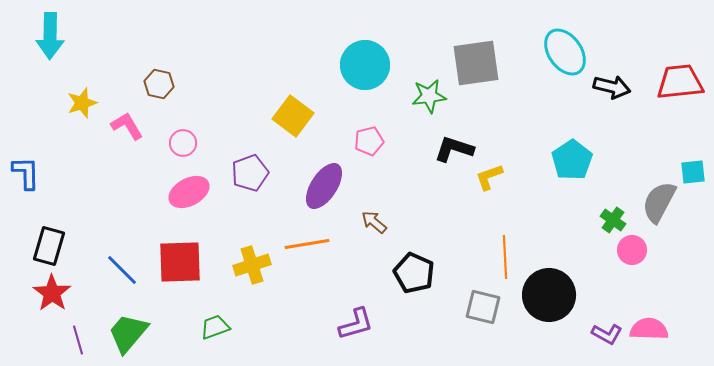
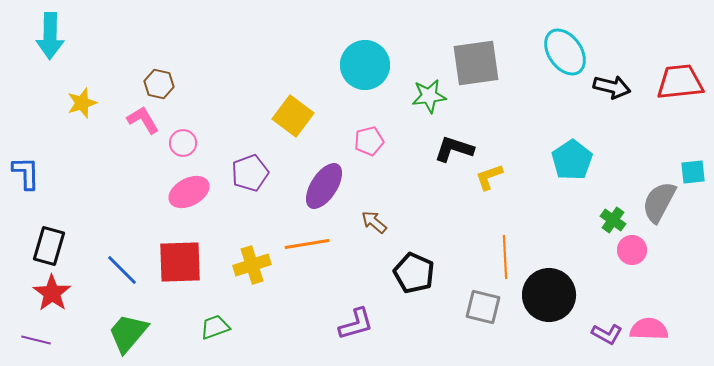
pink L-shape at (127, 126): moved 16 px right, 6 px up
purple line at (78, 340): moved 42 px left; rotated 60 degrees counterclockwise
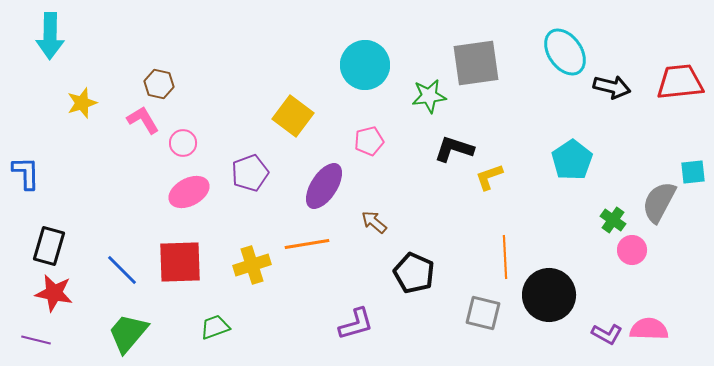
red star at (52, 293): moved 2 px right; rotated 24 degrees counterclockwise
gray square at (483, 307): moved 6 px down
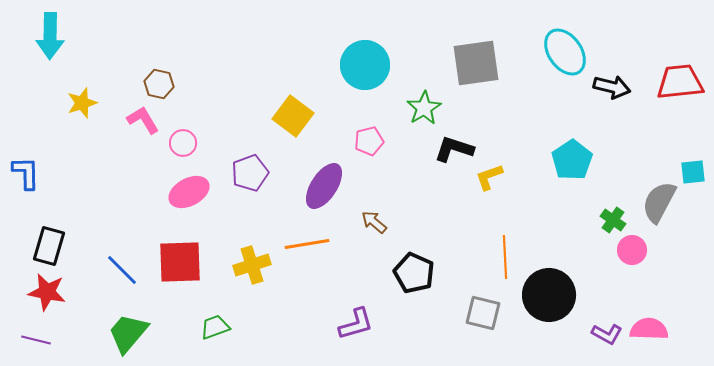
green star at (429, 96): moved 5 px left, 12 px down; rotated 24 degrees counterclockwise
red star at (54, 293): moved 7 px left, 1 px up
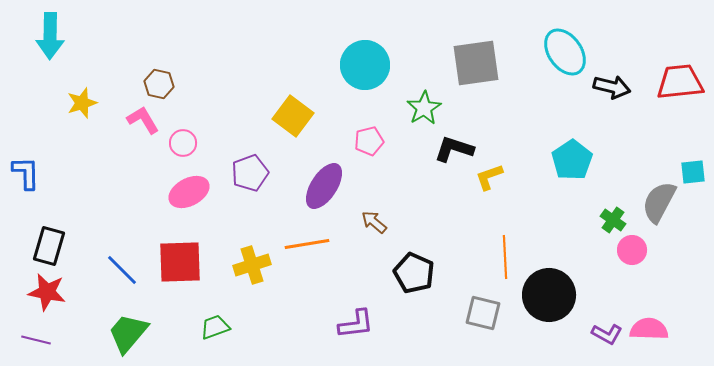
purple L-shape at (356, 324): rotated 9 degrees clockwise
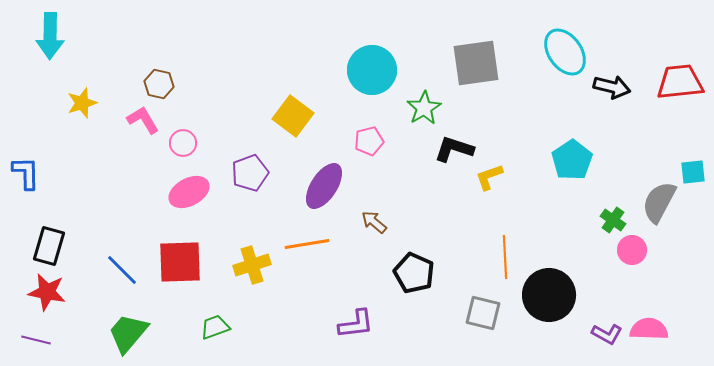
cyan circle at (365, 65): moved 7 px right, 5 px down
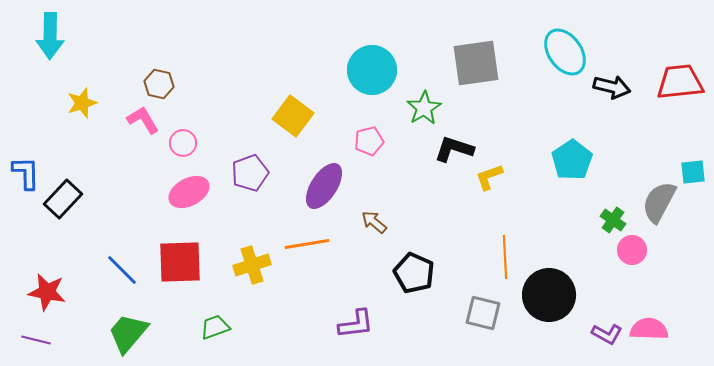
black rectangle at (49, 246): moved 14 px right, 47 px up; rotated 27 degrees clockwise
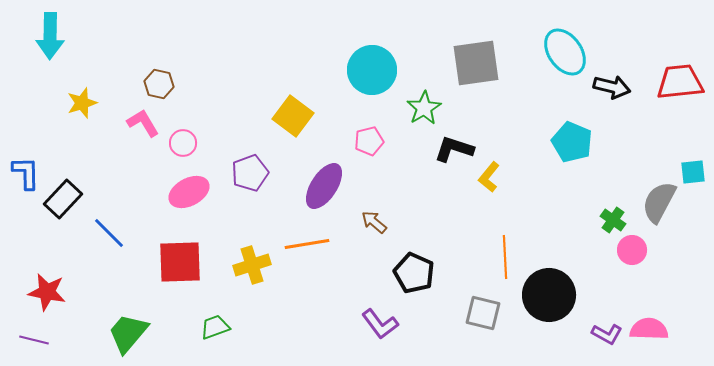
pink L-shape at (143, 120): moved 3 px down
cyan pentagon at (572, 160): moved 18 px up; rotated 15 degrees counterclockwise
yellow L-shape at (489, 177): rotated 32 degrees counterclockwise
blue line at (122, 270): moved 13 px left, 37 px up
purple L-shape at (356, 324): moved 24 px right; rotated 60 degrees clockwise
purple line at (36, 340): moved 2 px left
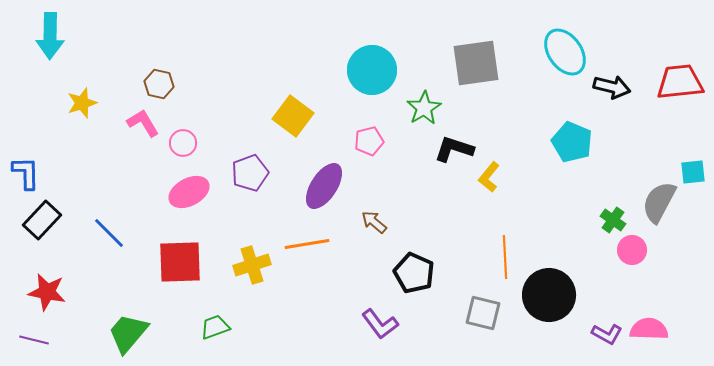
black rectangle at (63, 199): moved 21 px left, 21 px down
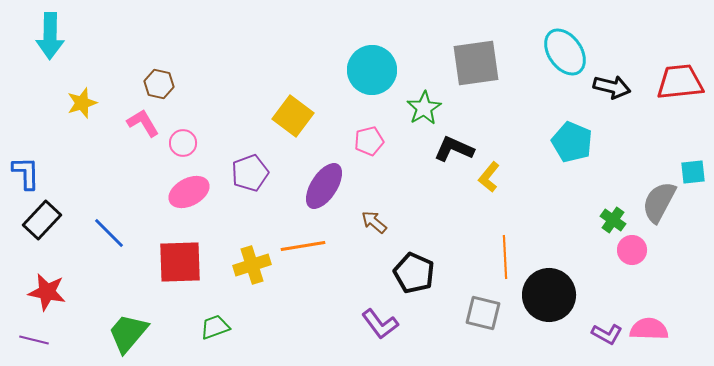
black L-shape at (454, 149): rotated 6 degrees clockwise
orange line at (307, 244): moved 4 px left, 2 px down
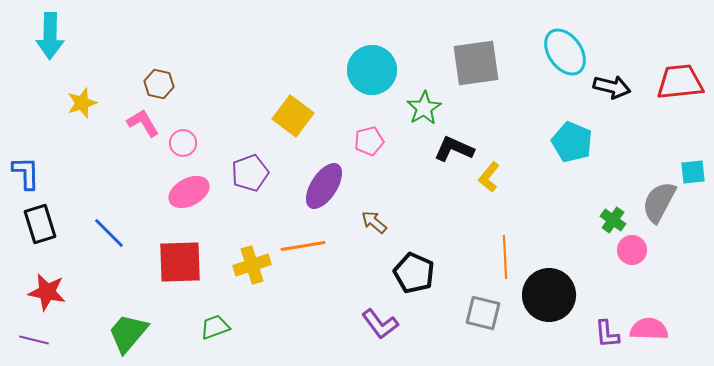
black rectangle at (42, 220): moved 2 px left, 4 px down; rotated 60 degrees counterclockwise
purple L-shape at (607, 334): rotated 56 degrees clockwise
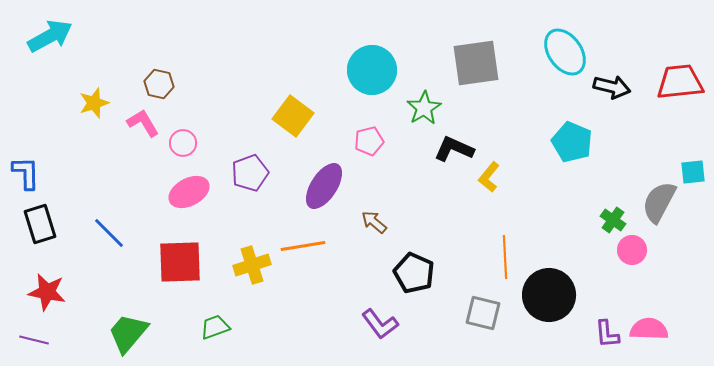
cyan arrow at (50, 36): rotated 120 degrees counterclockwise
yellow star at (82, 103): moved 12 px right
